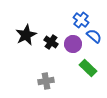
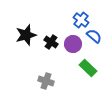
black star: rotated 10 degrees clockwise
gray cross: rotated 28 degrees clockwise
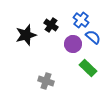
blue semicircle: moved 1 px left, 1 px down
black cross: moved 17 px up
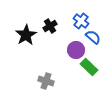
blue cross: moved 1 px down
black cross: moved 1 px left, 1 px down; rotated 24 degrees clockwise
black star: rotated 15 degrees counterclockwise
purple circle: moved 3 px right, 6 px down
green rectangle: moved 1 px right, 1 px up
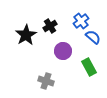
blue cross: rotated 14 degrees clockwise
purple circle: moved 13 px left, 1 px down
green rectangle: rotated 18 degrees clockwise
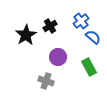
purple circle: moved 5 px left, 6 px down
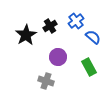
blue cross: moved 5 px left
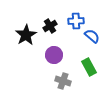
blue cross: rotated 35 degrees clockwise
blue semicircle: moved 1 px left, 1 px up
purple circle: moved 4 px left, 2 px up
gray cross: moved 17 px right
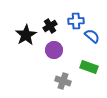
purple circle: moved 5 px up
green rectangle: rotated 42 degrees counterclockwise
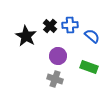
blue cross: moved 6 px left, 4 px down
black cross: rotated 16 degrees counterclockwise
black star: moved 1 px down; rotated 10 degrees counterclockwise
purple circle: moved 4 px right, 6 px down
gray cross: moved 8 px left, 2 px up
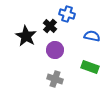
blue cross: moved 3 px left, 11 px up; rotated 21 degrees clockwise
blue semicircle: rotated 28 degrees counterclockwise
purple circle: moved 3 px left, 6 px up
green rectangle: moved 1 px right
